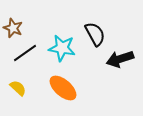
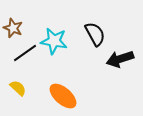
cyan star: moved 8 px left, 7 px up
orange ellipse: moved 8 px down
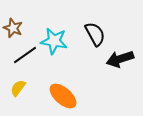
black line: moved 2 px down
yellow semicircle: rotated 96 degrees counterclockwise
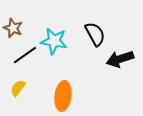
orange ellipse: rotated 56 degrees clockwise
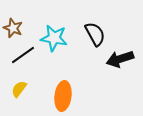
cyan star: moved 3 px up
black line: moved 2 px left
yellow semicircle: moved 1 px right, 1 px down
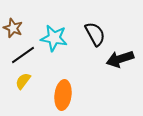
yellow semicircle: moved 4 px right, 8 px up
orange ellipse: moved 1 px up
